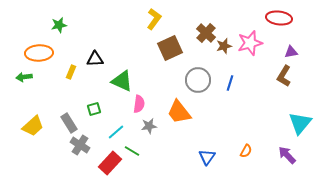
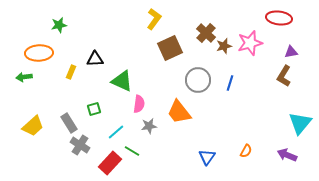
purple arrow: rotated 24 degrees counterclockwise
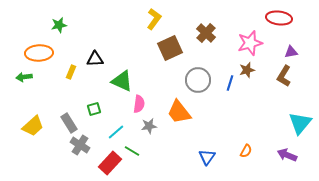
brown star: moved 23 px right, 24 px down
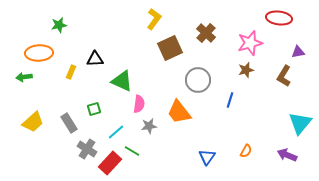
purple triangle: moved 7 px right
brown star: moved 1 px left
blue line: moved 17 px down
yellow trapezoid: moved 4 px up
gray cross: moved 7 px right, 4 px down
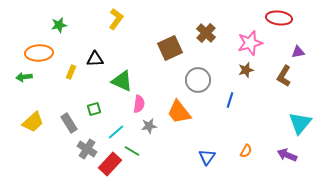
yellow L-shape: moved 38 px left
red rectangle: moved 1 px down
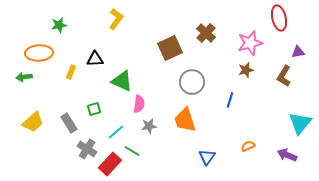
red ellipse: rotated 70 degrees clockwise
gray circle: moved 6 px left, 2 px down
orange trapezoid: moved 6 px right, 8 px down; rotated 20 degrees clockwise
orange semicircle: moved 2 px right, 5 px up; rotated 144 degrees counterclockwise
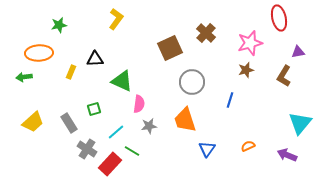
blue triangle: moved 8 px up
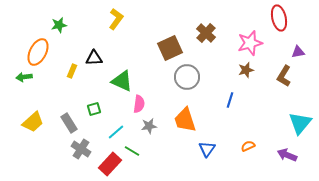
orange ellipse: moved 1 px left, 1 px up; rotated 60 degrees counterclockwise
black triangle: moved 1 px left, 1 px up
yellow rectangle: moved 1 px right, 1 px up
gray circle: moved 5 px left, 5 px up
gray cross: moved 6 px left
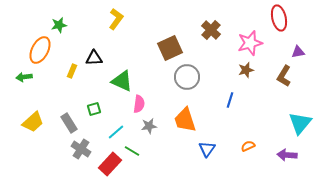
brown cross: moved 5 px right, 3 px up
orange ellipse: moved 2 px right, 2 px up
purple arrow: rotated 18 degrees counterclockwise
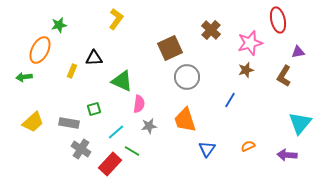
red ellipse: moved 1 px left, 2 px down
blue line: rotated 14 degrees clockwise
gray rectangle: rotated 48 degrees counterclockwise
